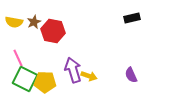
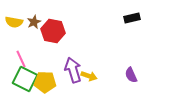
pink line: moved 3 px right, 1 px down
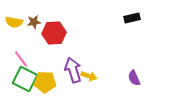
brown star: rotated 16 degrees clockwise
red hexagon: moved 1 px right, 2 px down; rotated 15 degrees counterclockwise
pink line: rotated 12 degrees counterclockwise
purple semicircle: moved 3 px right, 3 px down
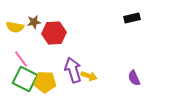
yellow semicircle: moved 1 px right, 5 px down
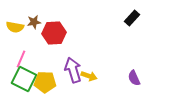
black rectangle: rotated 35 degrees counterclockwise
pink line: rotated 60 degrees clockwise
green square: moved 1 px left
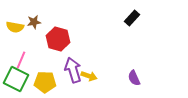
red hexagon: moved 4 px right, 6 px down; rotated 20 degrees clockwise
pink line: moved 1 px down
green square: moved 8 px left
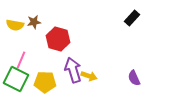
yellow semicircle: moved 2 px up
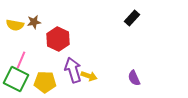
red hexagon: rotated 10 degrees clockwise
